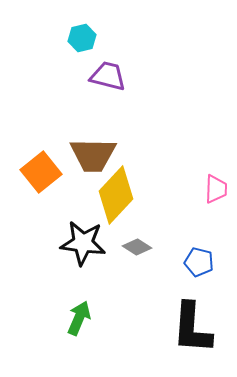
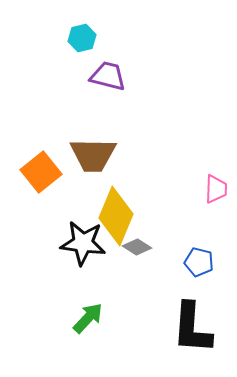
yellow diamond: moved 21 px down; rotated 20 degrees counterclockwise
green arrow: moved 9 px right; rotated 20 degrees clockwise
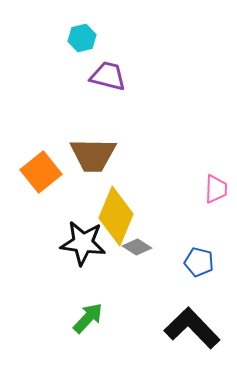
black L-shape: rotated 132 degrees clockwise
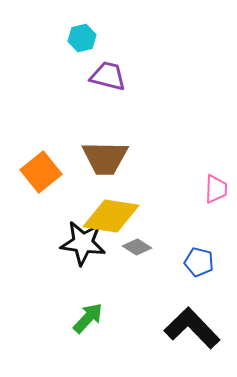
brown trapezoid: moved 12 px right, 3 px down
yellow diamond: moved 5 px left; rotated 76 degrees clockwise
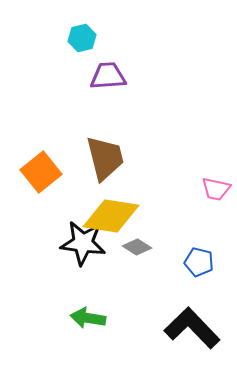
purple trapezoid: rotated 18 degrees counterclockwise
brown trapezoid: rotated 105 degrees counterclockwise
pink trapezoid: rotated 100 degrees clockwise
green arrow: rotated 124 degrees counterclockwise
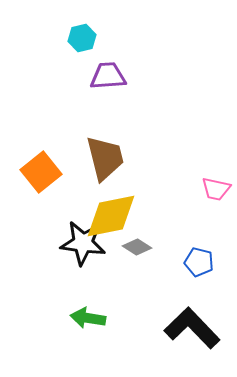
yellow diamond: rotated 20 degrees counterclockwise
